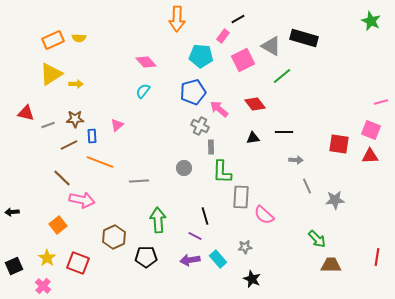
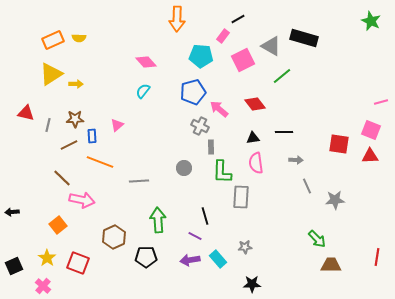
gray line at (48, 125): rotated 56 degrees counterclockwise
pink semicircle at (264, 215): moved 8 px left, 52 px up; rotated 40 degrees clockwise
black star at (252, 279): moved 5 px down; rotated 24 degrees counterclockwise
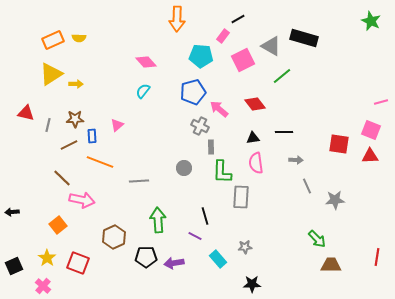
purple arrow at (190, 260): moved 16 px left, 3 px down
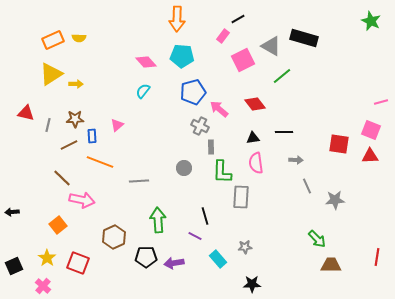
cyan pentagon at (201, 56): moved 19 px left
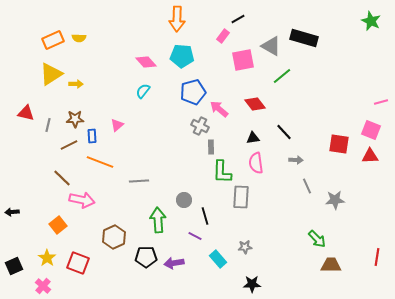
pink square at (243, 60): rotated 15 degrees clockwise
black line at (284, 132): rotated 48 degrees clockwise
gray circle at (184, 168): moved 32 px down
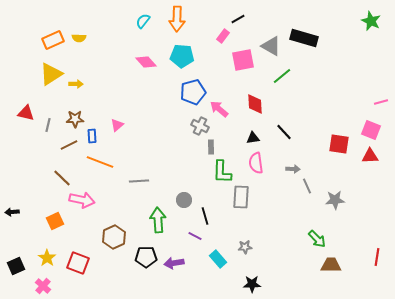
cyan semicircle at (143, 91): moved 70 px up
red diamond at (255, 104): rotated 35 degrees clockwise
gray arrow at (296, 160): moved 3 px left, 9 px down
orange square at (58, 225): moved 3 px left, 4 px up; rotated 12 degrees clockwise
black square at (14, 266): moved 2 px right
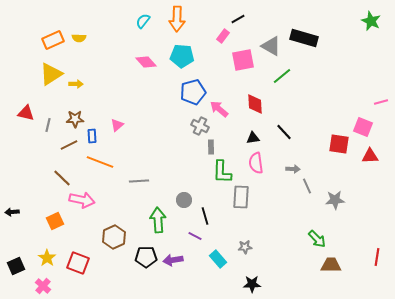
pink square at (371, 130): moved 8 px left, 3 px up
purple arrow at (174, 263): moved 1 px left, 3 px up
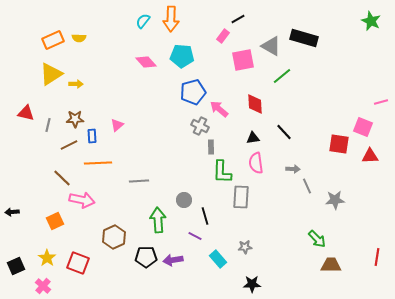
orange arrow at (177, 19): moved 6 px left
orange line at (100, 162): moved 2 px left, 1 px down; rotated 24 degrees counterclockwise
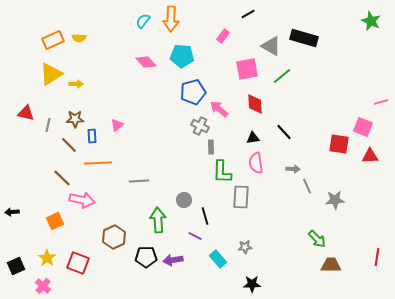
black line at (238, 19): moved 10 px right, 5 px up
pink square at (243, 60): moved 4 px right, 9 px down
brown line at (69, 145): rotated 72 degrees clockwise
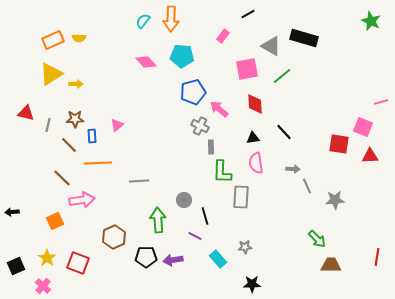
pink arrow at (82, 200): rotated 20 degrees counterclockwise
